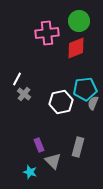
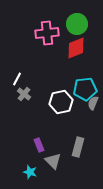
green circle: moved 2 px left, 3 px down
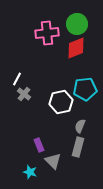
gray semicircle: moved 13 px left, 23 px down
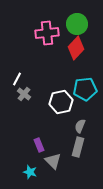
red diamond: rotated 25 degrees counterclockwise
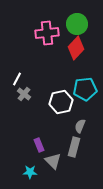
gray rectangle: moved 4 px left
cyan star: rotated 16 degrees counterclockwise
